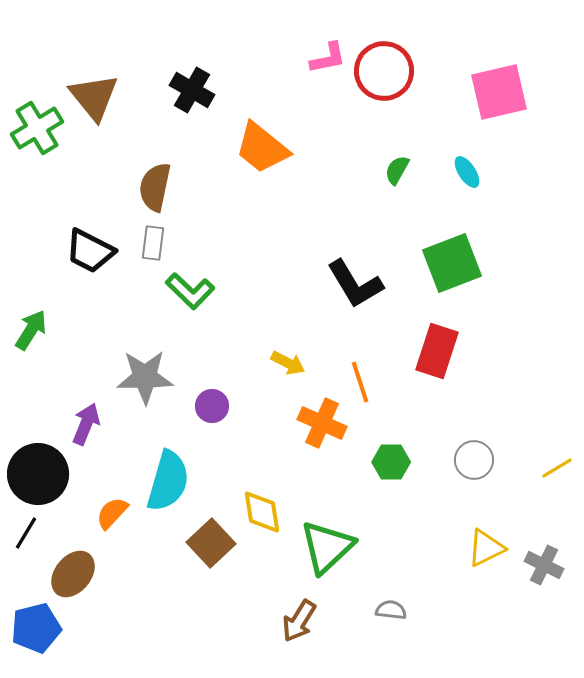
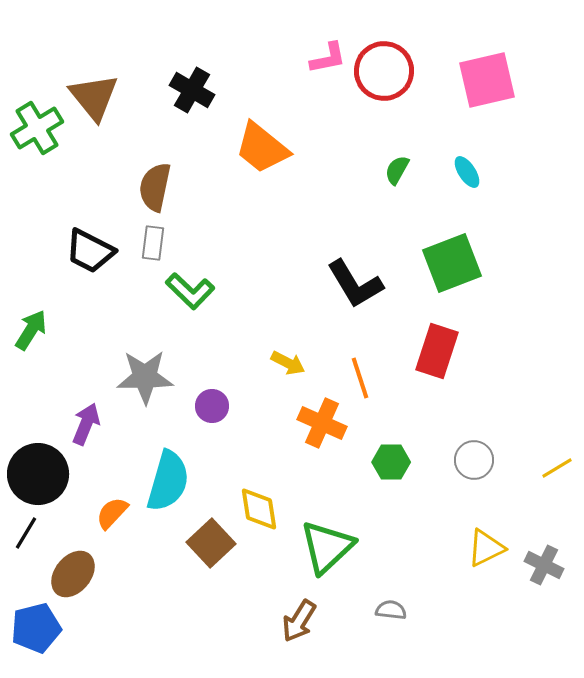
pink square: moved 12 px left, 12 px up
orange line: moved 4 px up
yellow diamond: moved 3 px left, 3 px up
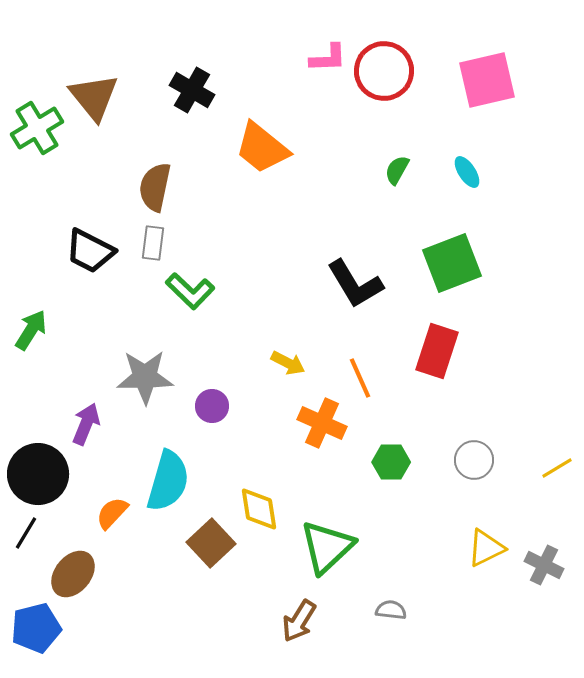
pink L-shape: rotated 9 degrees clockwise
orange line: rotated 6 degrees counterclockwise
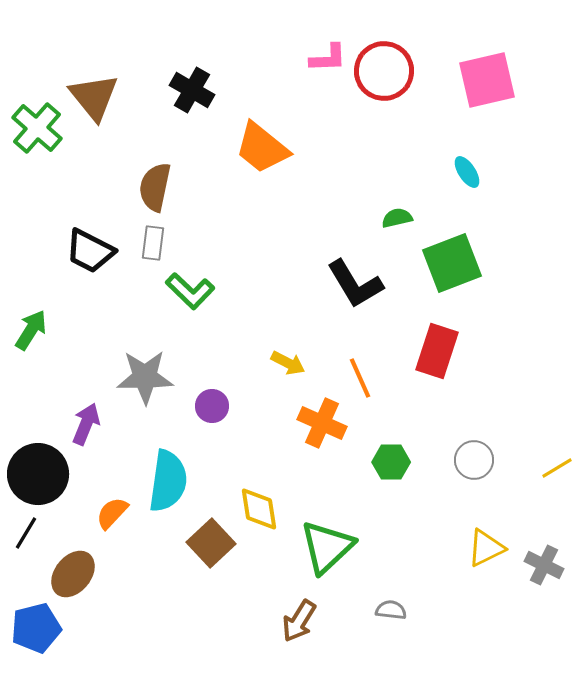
green cross: rotated 18 degrees counterclockwise
green semicircle: moved 48 px down; rotated 48 degrees clockwise
cyan semicircle: rotated 8 degrees counterclockwise
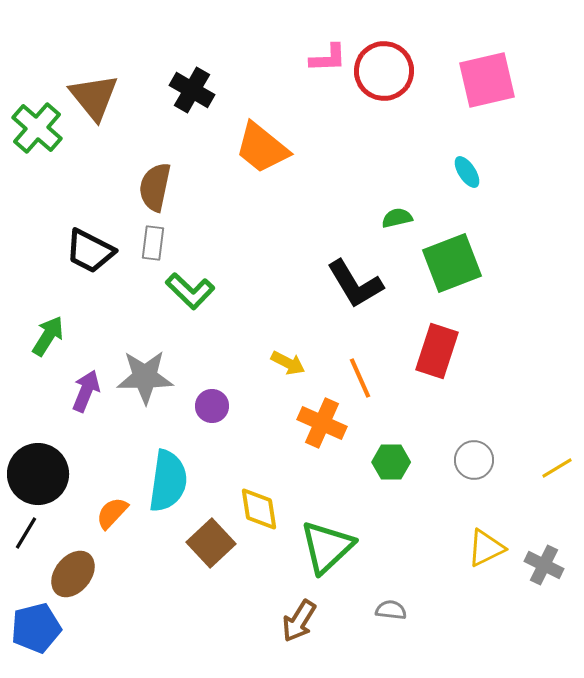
green arrow: moved 17 px right, 6 px down
purple arrow: moved 33 px up
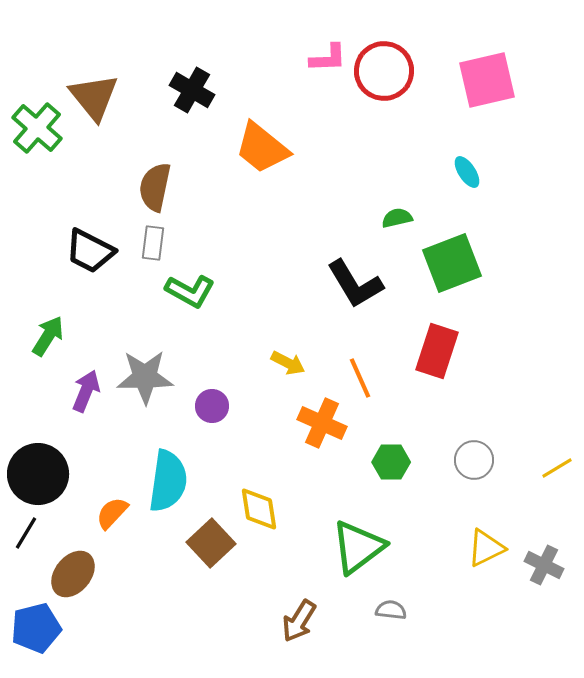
green L-shape: rotated 15 degrees counterclockwise
green triangle: moved 31 px right; rotated 6 degrees clockwise
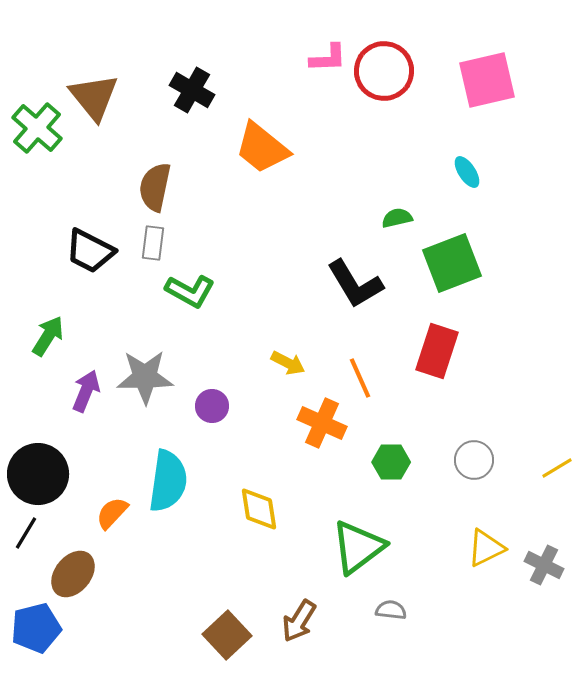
brown square: moved 16 px right, 92 px down
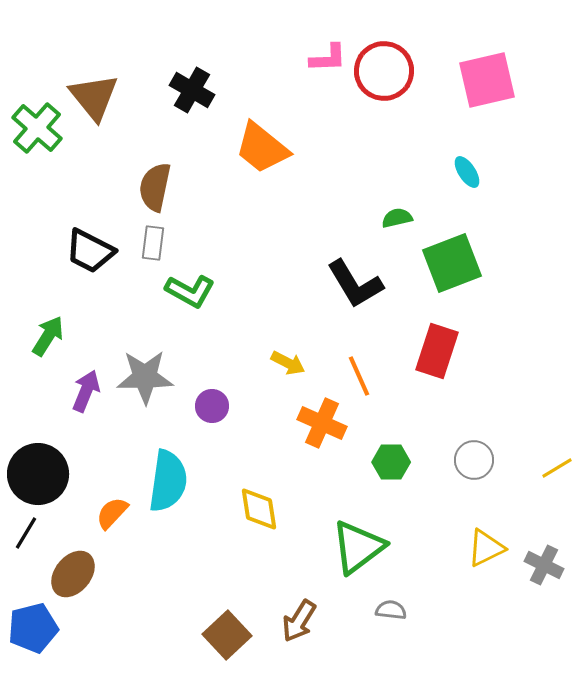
orange line: moved 1 px left, 2 px up
blue pentagon: moved 3 px left
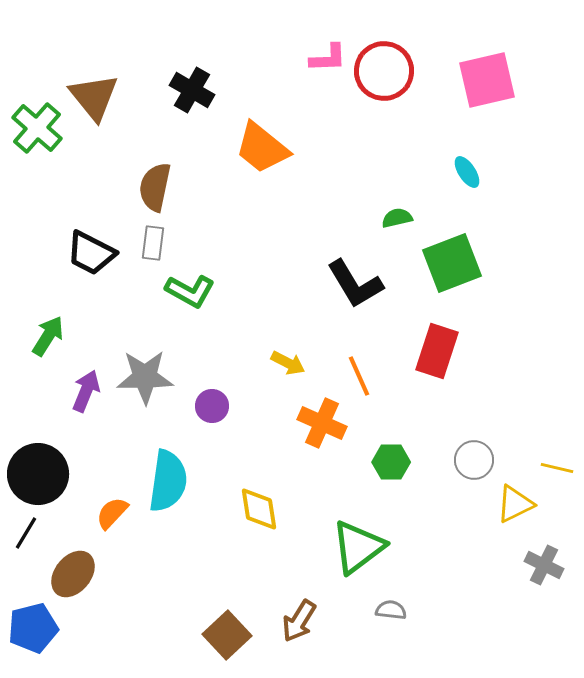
black trapezoid: moved 1 px right, 2 px down
yellow line: rotated 44 degrees clockwise
yellow triangle: moved 29 px right, 44 px up
